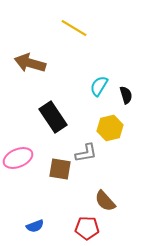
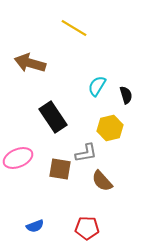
cyan semicircle: moved 2 px left
brown semicircle: moved 3 px left, 20 px up
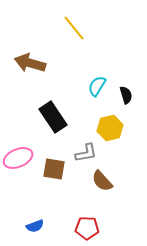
yellow line: rotated 20 degrees clockwise
brown square: moved 6 px left
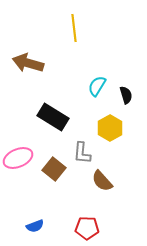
yellow line: rotated 32 degrees clockwise
brown arrow: moved 2 px left
black rectangle: rotated 24 degrees counterclockwise
yellow hexagon: rotated 15 degrees counterclockwise
gray L-shape: moved 4 px left; rotated 105 degrees clockwise
brown square: rotated 30 degrees clockwise
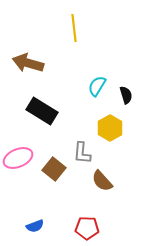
black rectangle: moved 11 px left, 6 px up
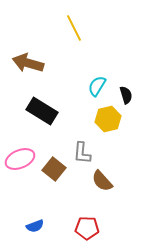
yellow line: rotated 20 degrees counterclockwise
yellow hexagon: moved 2 px left, 9 px up; rotated 15 degrees clockwise
pink ellipse: moved 2 px right, 1 px down
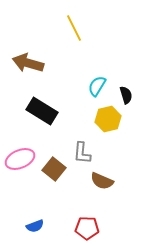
brown semicircle: rotated 25 degrees counterclockwise
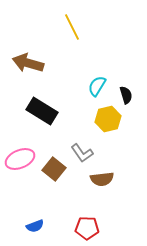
yellow line: moved 2 px left, 1 px up
gray L-shape: rotated 40 degrees counterclockwise
brown semicircle: moved 2 px up; rotated 30 degrees counterclockwise
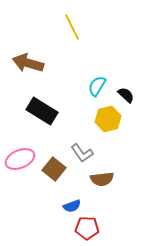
black semicircle: rotated 30 degrees counterclockwise
blue semicircle: moved 37 px right, 20 px up
